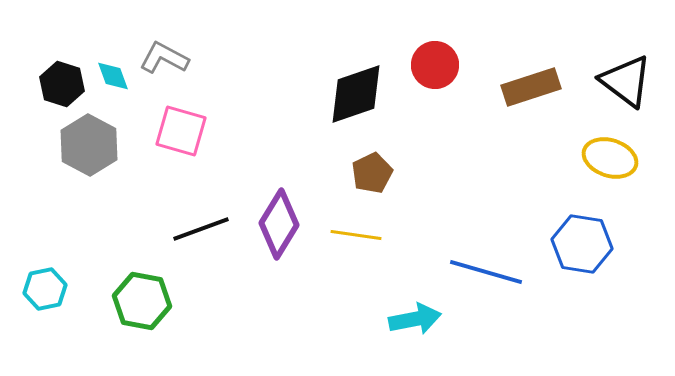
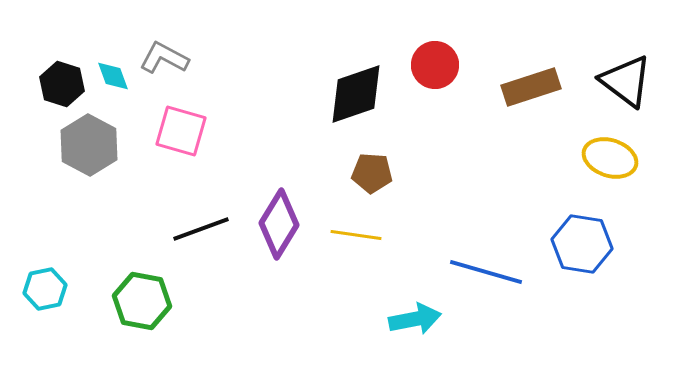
brown pentagon: rotated 30 degrees clockwise
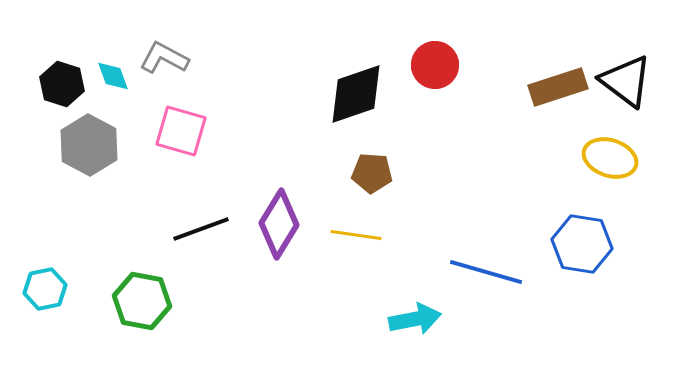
brown rectangle: moved 27 px right
